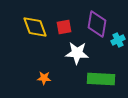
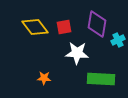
yellow diamond: rotated 16 degrees counterclockwise
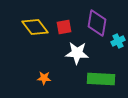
purple diamond: moved 1 px up
cyan cross: moved 1 px down
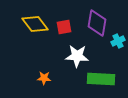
yellow diamond: moved 3 px up
white star: moved 3 px down
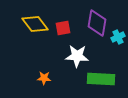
red square: moved 1 px left, 1 px down
cyan cross: moved 4 px up
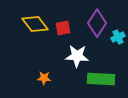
purple diamond: rotated 24 degrees clockwise
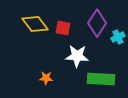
red square: rotated 21 degrees clockwise
orange star: moved 2 px right
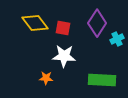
yellow diamond: moved 1 px up
cyan cross: moved 1 px left, 2 px down
white star: moved 13 px left
green rectangle: moved 1 px right, 1 px down
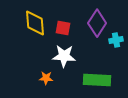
yellow diamond: rotated 32 degrees clockwise
cyan cross: moved 1 px left, 1 px down; rotated 16 degrees clockwise
green rectangle: moved 5 px left
